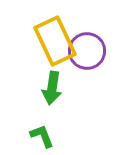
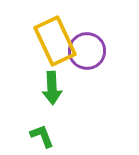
green arrow: rotated 12 degrees counterclockwise
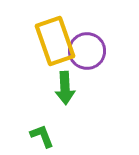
yellow rectangle: rotated 6 degrees clockwise
green arrow: moved 13 px right
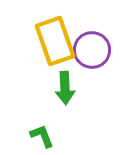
purple circle: moved 5 px right, 1 px up
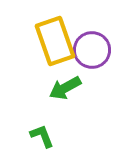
green arrow: rotated 64 degrees clockwise
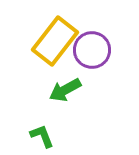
yellow rectangle: rotated 57 degrees clockwise
green arrow: moved 2 px down
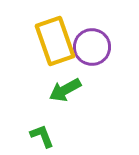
yellow rectangle: rotated 57 degrees counterclockwise
purple circle: moved 3 px up
